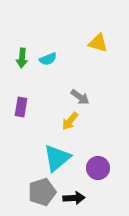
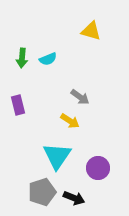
yellow triangle: moved 7 px left, 12 px up
purple rectangle: moved 3 px left, 2 px up; rotated 24 degrees counterclockwise
yellow arrow: rotated 96 degrees counterclockwise
cyan triangle: moved 2 px up; rotated 16 degrees counterclockwise
black arrow: rotated 25 degrees clockwise
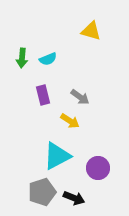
purple rectangle: moved 25 px right, 10 px up
cyan triangle: rotated 28 degrees clockwise
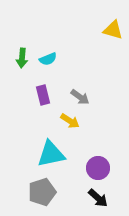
yellow triangle: moved 22 px right, 1 px up
cyan triangle: moved 6 px left, 2 px up; rotated 16 degrees clockwise
black arrow: moved 24 px right; rotated 20 degrees clockwise
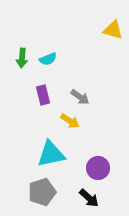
black arrow: moved 9 px left
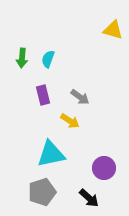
cyan semicircle: rotated 132 degrees clockwise
purple circle: moved 6 px right
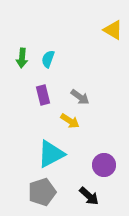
yellow triangle: rotated 15 degrees clockwise
cyan triangle: rotated 16 degrees counterclockwise
purple circle: moved 3 px up
black arrow: moved 2 px up
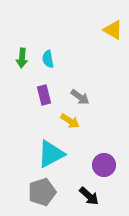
cyan semicircle: rotated 30 degrees counterclockwise
purple rectangle: moved 1 px right
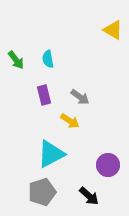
green arrow: moved 6 px left, 2 px down; rotated 42 degrees counterclockwise
purple circle: moved 4 px right
